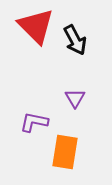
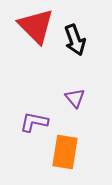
black arrow: rotated 8 degrees clockwise
purple triangle: rotated 10 degrees counterclockwise
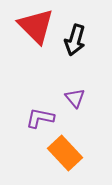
black arrow: rotated 36 degrees clockwise
purple L-shape: moved 6 px right, 4 px up
orange rectangle: moved 1 px down; rotated 52 degrees counterclockwise
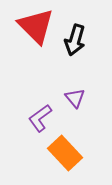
purple L-shape: rotated 48 degrees counterclockwise
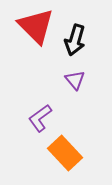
purple triangle: moved 18 px up
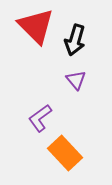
purple triangle: moved 1 px right
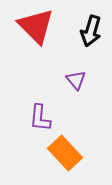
black arrow: moved 16 px right, 9 px up
purple L-shape: rotated 48 degrees counterclockwise
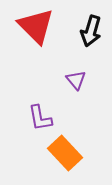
purple L-shape: rotated 16 degrees counterclockwise
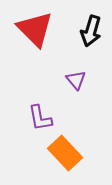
red triangle: moved 1 px left, 3 px down
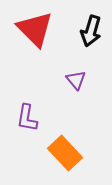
purple L-shape: moved 13 px left; rotated 20 degrees clockwise
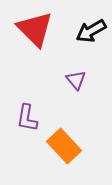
black arrow: rotated 44 degrees clockwise
orange rectangle: moved 1 px left, 7 px up
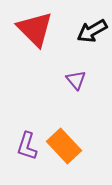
black arrow: moved 1 px right
purple L-shape: moved 28 px down; rotated 8 degrees clockwise
